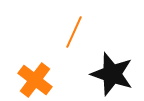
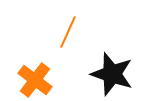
orange line: moved 6 px left
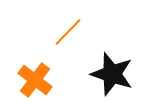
orange line: rotated 20 degrees clockwise
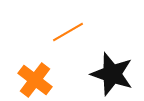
orange line: rotated 16 degrees clockwise
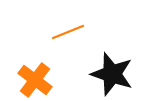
orange line: rotated 8 degrees clockwise
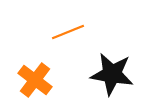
black star: rotated 9 degrees counterclockwise
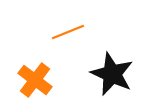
black star: rotated 15 degrees clockwise
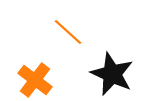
orange line: rotated 64 degrees clockwise
